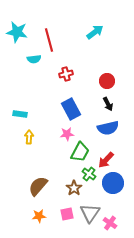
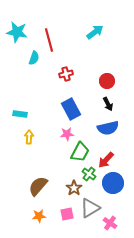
cyan semicircle: moved 1 px up; rotated 64 degrees counterclockwise
gray triangle: moved 5 px up; rotated 25 degrees clockwise
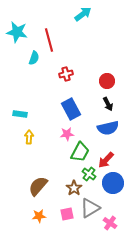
cyan arrow: moved 12 px left, 18 px up
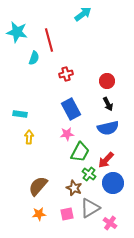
brown star: rotated 14 degrees counterclockwise
orange star: moved 2 px up
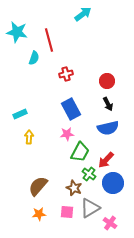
cyan rectangle: rotated 32 degrees counterclockwise
pink square: moved 2 px up; rotated 16 degrees clockwise
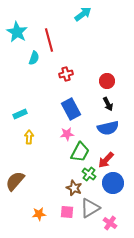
cyan star: rotated 20 degrees clockwise
brown semicircle: moved 23 px left, 5 px up
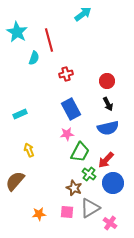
yellow arrow: moved 13 px down; rotated 24 degrees counterclockwise
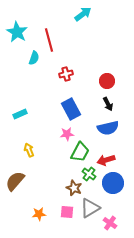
red arrow: rotated 30 degrees clockwise
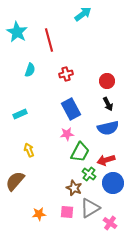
cyan semicircle: moved 4 px left, 12 px down
